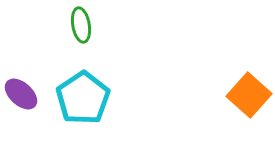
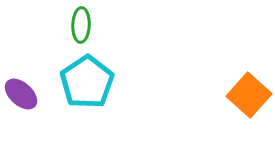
green ellipse: rotated 12 degrees clockwise
cyan pentagon: moved 4 px right, 16 px up
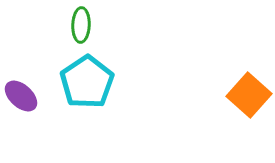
purple ellipse: moved 2 px down
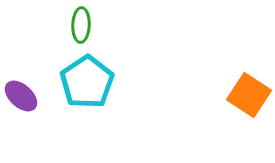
orange square: rotated 9 degrees counterclockwise
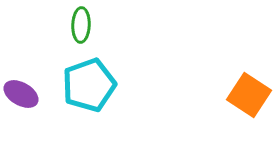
cyan pentagon: moved 2 px right, 3 px down; rotated 14 degrees clockwise
purple ellipse: moved 2 px up; rotated 12 degrees counterclockwise
